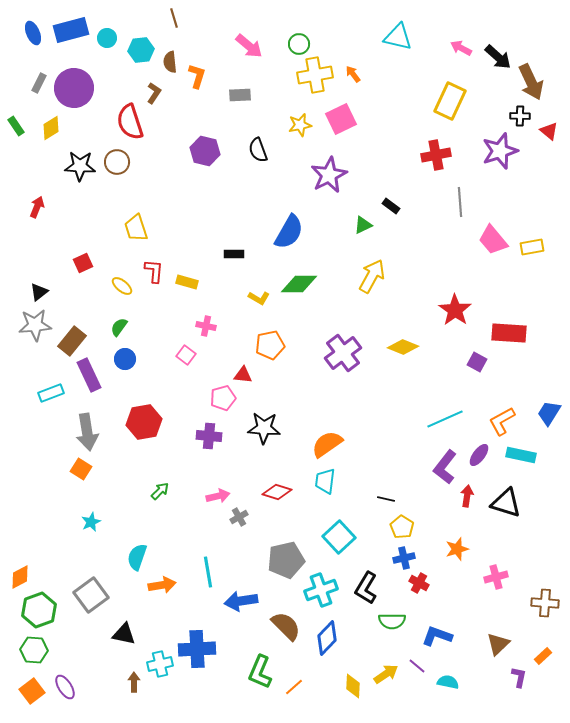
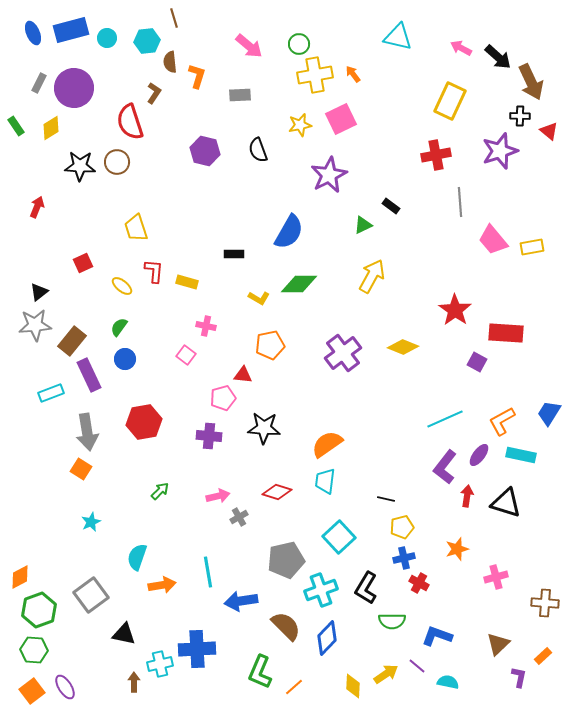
cyan hexagon at (141, 50): moved 6 px right, 9 px up
red rectangle at (509, 333): moved 3 px left
yellow pentagon at (402, 527): rotated 25 degrees clockwise
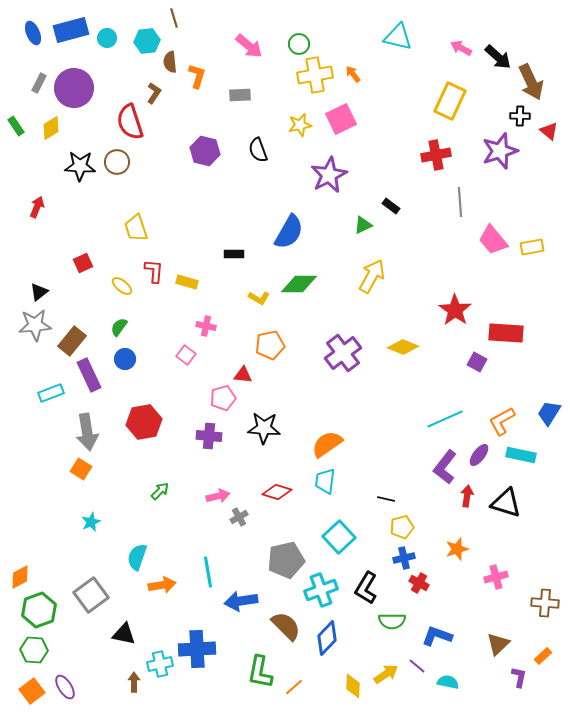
green L-shape at (260, 672): rotated 12 degrees counterclockwise
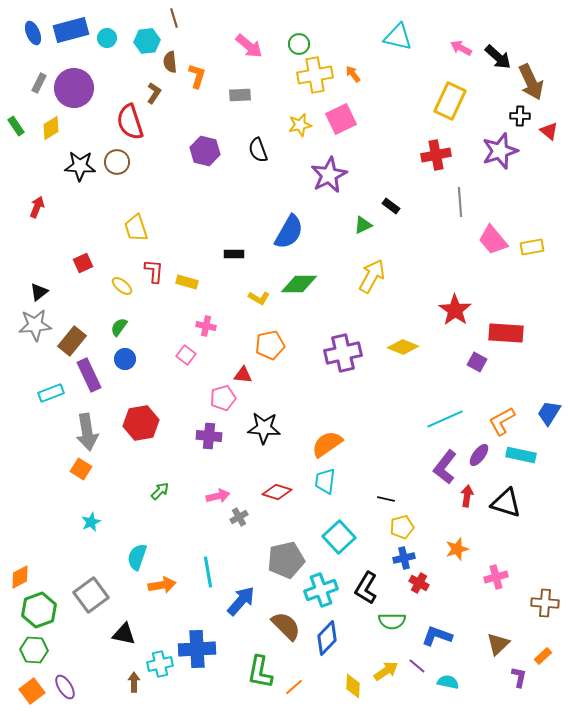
purple cross at (343, 353): rotated 24 degrees clockwise
red hexagon at (144, 422): moved 3 px left, 1 px down
blue arrow at (241, 601): rotated 140 degrees clockwise
yellow arrow at (386, 674): moved 3 px up
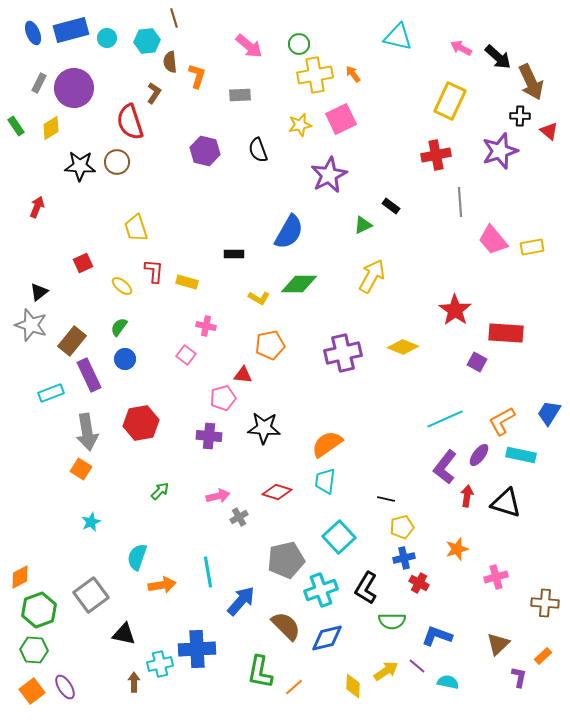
gray star at (35, 325): moved 4 px left; rotated 24 degrees clockwise
blue diamond at (327, 638): rotated 32 degrees clockwise
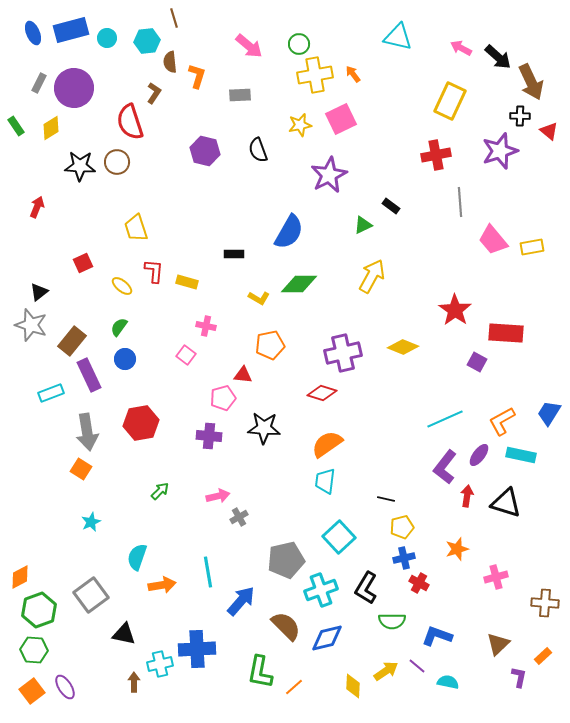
red diamond at (277, 492): moved 45 px right, 99 px up
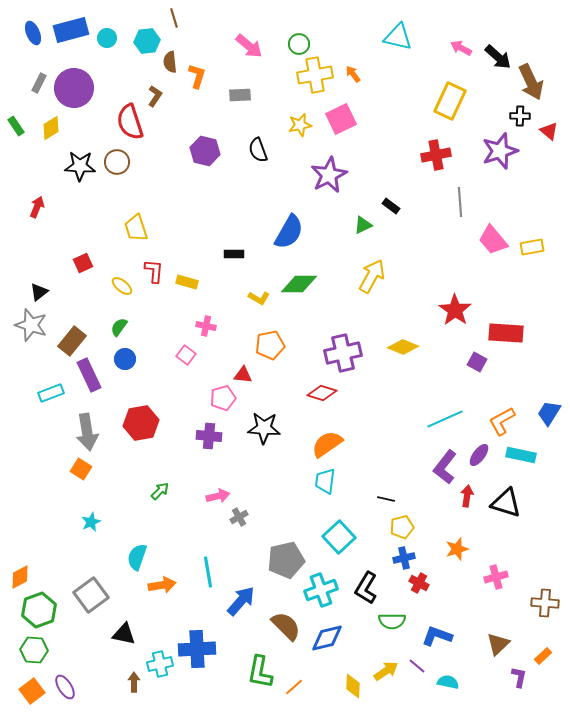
brown L-shape at (154, 93): moved 1 px right, 3 px down
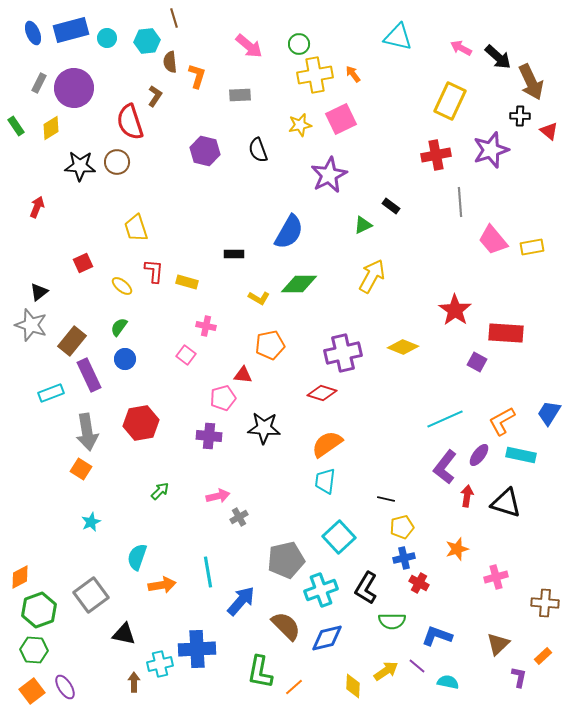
purple star at (500, 151): moved 9 px left, 1 px up
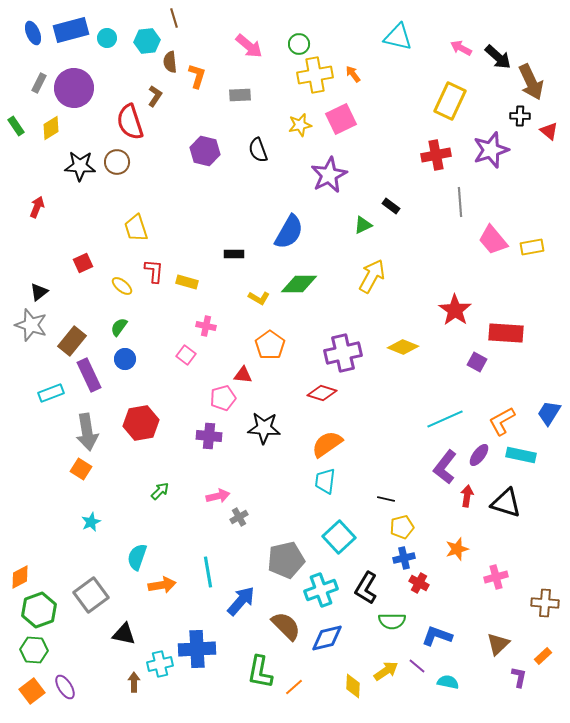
orange pentagon at (270, 345): rotated 24 degrees counterclockwise
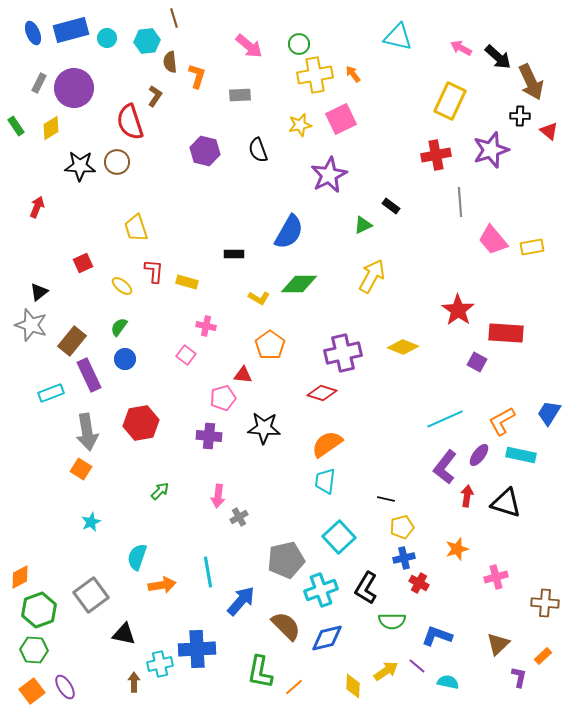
red star at (455, 310): moved 3 px right
pink arrow at (218, 496): rotated 110 degrees clockwise
